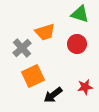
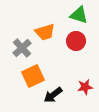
green triangle: moved 1 px left, 1 px down
red circle: moved 1 px left, 3 px up
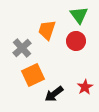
green triangle: rotated 36 degrees clockwise
orange trapezoid: moved 2 px right, 2 px up; rotated 125 degrees clockwise
orange square: moved 1 px up
red star: rotated 21 degrees counterclockwise
black arrow: moved 1 px right, 1 px up
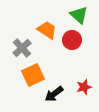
green triangle: rotated 12 degrees counterclockwise
orange trapezoid: rotated 105 degrees clockwise
red circle: moved 4 px left, 1 px up
red star: moved 1 px left; rotated 14 degrees clockwise
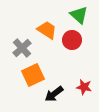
red star: rotated 28 degrees clockwise
